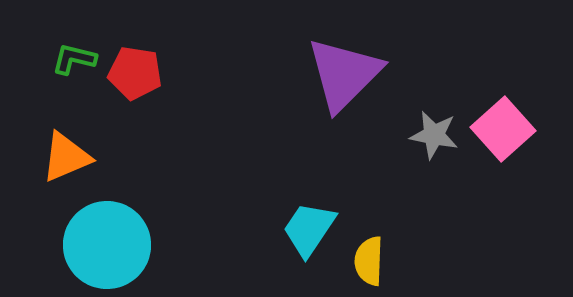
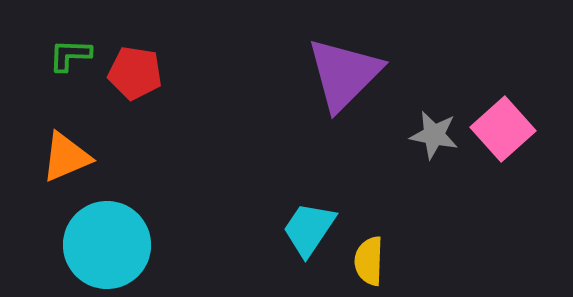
green L-shape: moved 4 px left, 4 px up; rotated 12 degrees counterclockwise
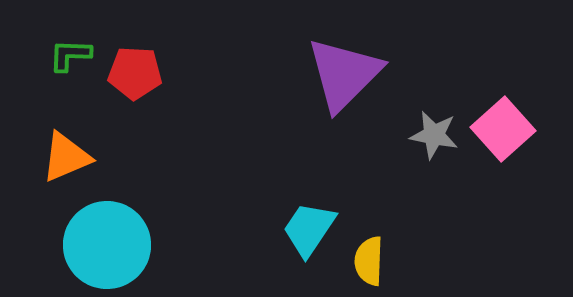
red pentagon: rotated 6 degrees counterclockwise
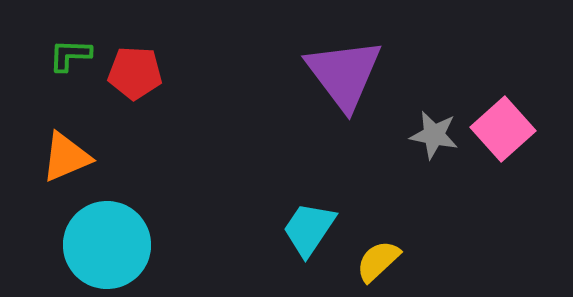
purple triangle: rotated 22 degrees counterclockwise
yellow semicircle: moved 9 px right; rotated 45 degrees clockwise
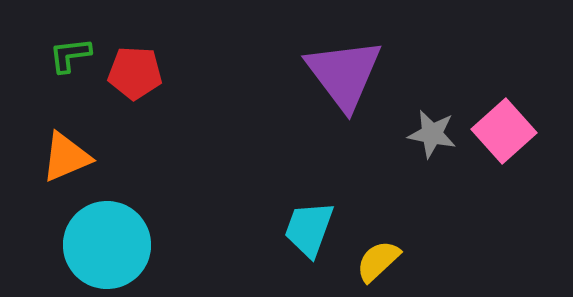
green L-shape: rotated 9 degrees counterclockwise
pink square: moved 1 px right, 2 px down
gray star: moved 2 px left, 1 px up
cyan trapezoid: rotated 14 degrees counterclockwise
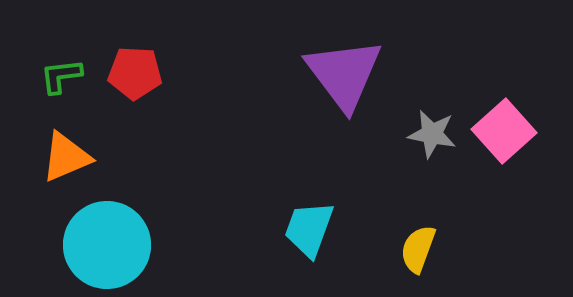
green L-shape: moved 9 px left, 21 px down
yellow semicircle: moved 40 px right, 12 px up; rotated 27 degrees counterclockwise
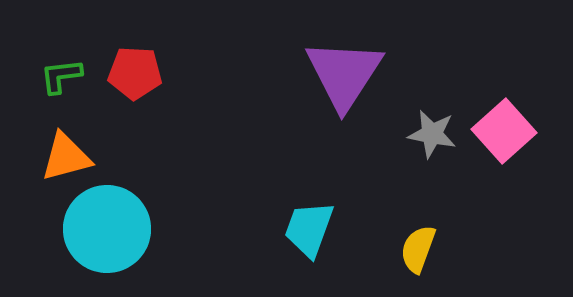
purple triangle: rotated 10 degrees clockwise
orange triangle: rotated 8 degrees clockwise
cyan circle: moved 16 px up
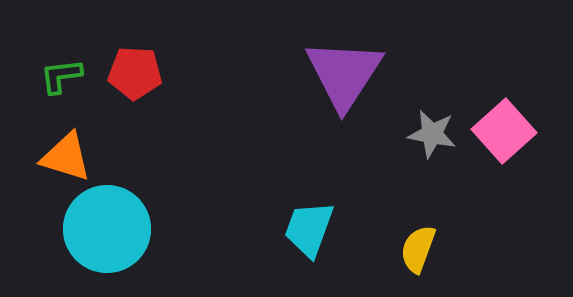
orange triangle: rotated 32 degrees clockwise
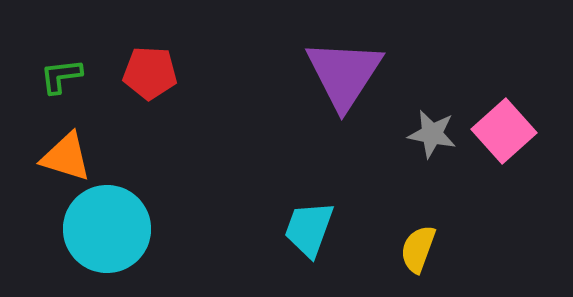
red pentagon: moved 15 px right
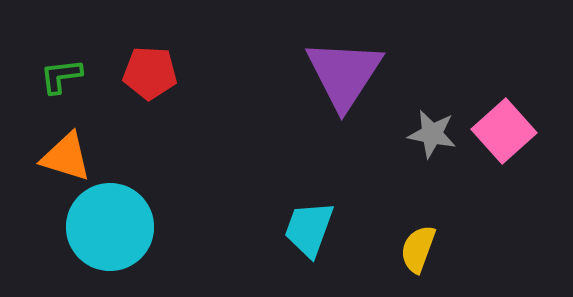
cyan circle: moved 3 px right, 2 px up
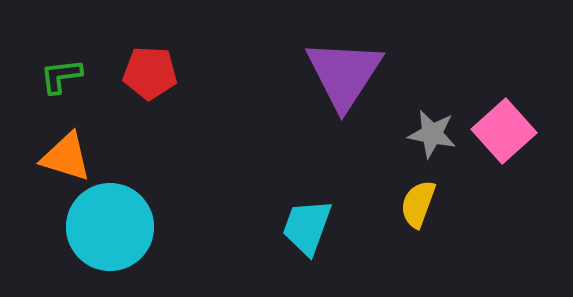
cyan trapezoid: moved 2 px left, 2 px up
yellow semicircle: moved 45 px up
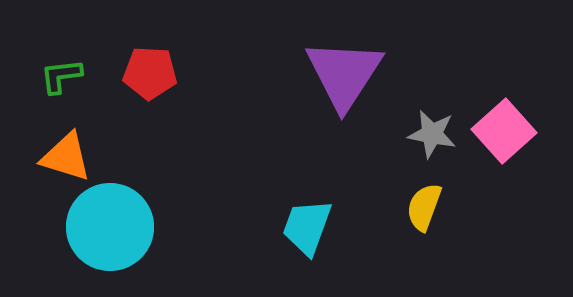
yellow semicircle: moved 6 px right, 3 px down
